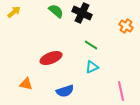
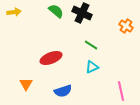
yellow arrow: rotated 32 degrees clockwise
orange triangle: rotated 48 degrees clockwise
blue semicircle: moved 2 px left
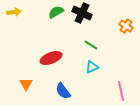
green semicircle: moved 1 px down; rotated 70 degrees counterclockwise
blue semicircle: rotated 72 degrees clockwise
